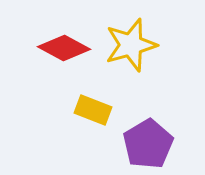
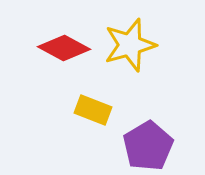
yellow star: moved 1 px left
purple pentagon: moved 2 px down
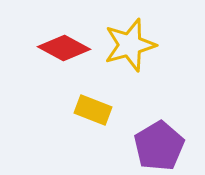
purple pentagon: moved 11 px right
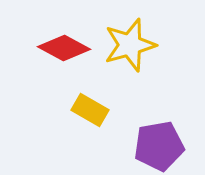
yellow rectangle: moved 3 px left; rotated 9 degrees clockwise
purple pentagon: rotated 21 degrees clockwise
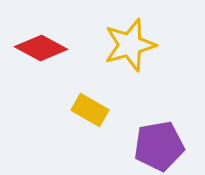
red diamond: moved 23 px left
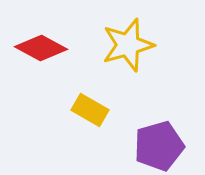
yellow star: moved 2 px left
purple pentagon: rotated 6 degrees counterclockwise
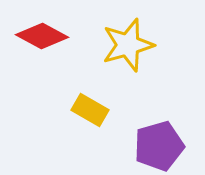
red diamond: moved 1 px right, 12 px up
